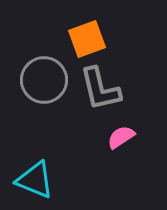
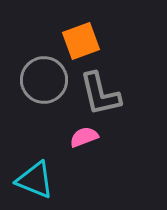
orange square: moved 6 px left, 2 px down
gray L-shape: moved 5 px down
pink semicircle: moved 37 px left; rotated 12 degrees clockwise
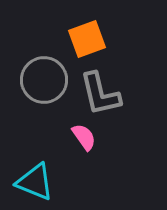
orange square: moved 6 px right, 2 px up
pink semicircle: rotated 76 degrees clockwise
cyan triangle: moved 2 px down
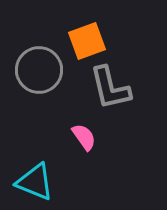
orange square: moved 2 px down
gray circle: moved 5 px left, 10 px up
gray L-shape: moved 10 px right, 6 px up
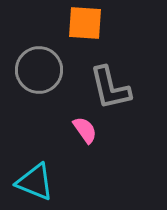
orange square: moved 2 px left, 18 px up; rotated 24 degrees clockwise
pink semicircle: moved 1 px right, 7 px up
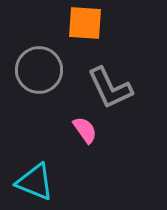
gray L-shape: rotated 12 degrees counterclockwise
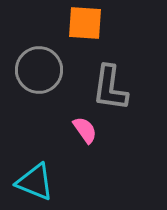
gray L-shape: rotated 33 degrees clockwise
